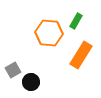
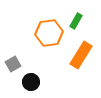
orange hexagon: rotated 12 degrees counterclockwise
gray square: moved 6 px up
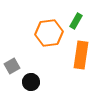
orange rectangle: rotated 24 degrees counterclockwise
gray square: moved 1 px left, 2 px down
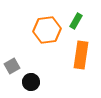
orange hexagon: moved 2 px left, 3 px up
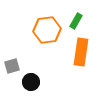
orange rectangle: moved 3 px up
gray square: rotated 14 degrees clockwise
